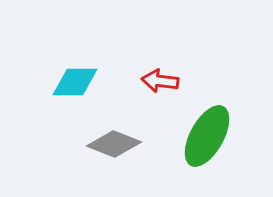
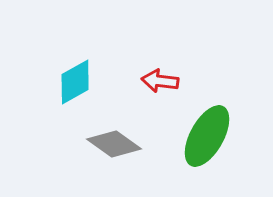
cyan diamond: rotated 30 degrees counterclockwise
gray diamond: rotated 14 degrees clockwise
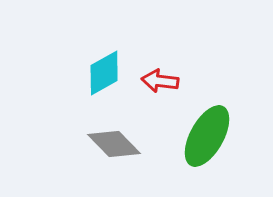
cyan diamond: moved 29 px right, 9 px up
gray diamond: rotated 10 degrees clockwise
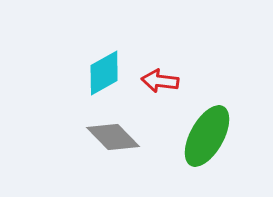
gray diamond: moved 1 px left, 7 px up
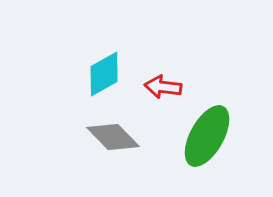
cyan diamond: moved 1 px down
red arrow: moved 3 px right, 6 px down
